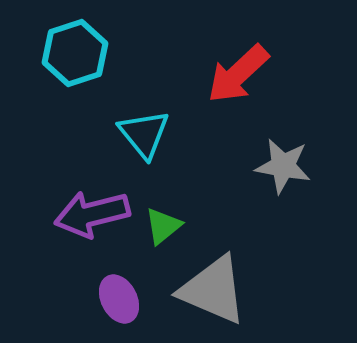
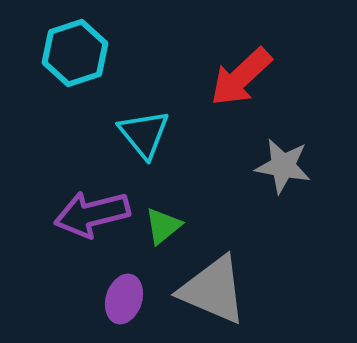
red arrow: moved 3 px right, 3 px down
purple ellipse: moved 5 px right; rotated 45 degrees clockwise
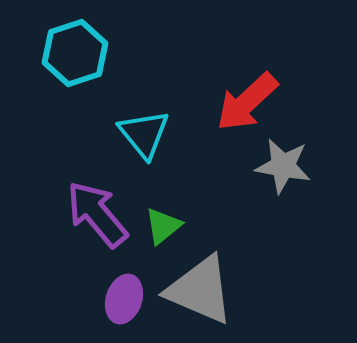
red arrow: moved 6 px right, 25 px down
purple arrow: moved 5 px right; rotated 64 degrees clockwise
gray triangle: moved 13 px left
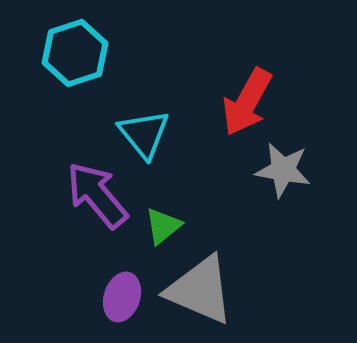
red arrow: rotated 18 degrees counterclockwise
gray star: moved 4 px down
purple arrow: moved 19 px up
purple ellipse: moved 2 px left, 2 px up
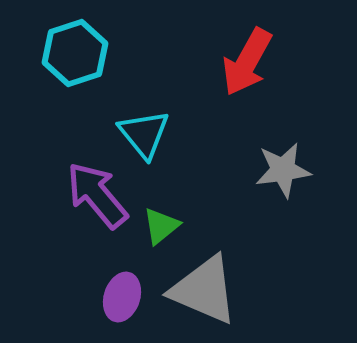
red arrow: moved 40 px up
gray star: rotated 18 degrees counterclockwise
green triangle: moved 2 px left
gray triangle: moved 4 px right
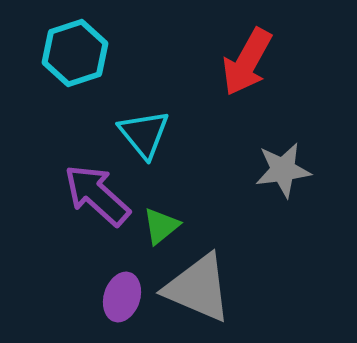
purple arrow: rotated 8 degrees counterclockwise
gray triangle: moved 6 px left, 2 px up
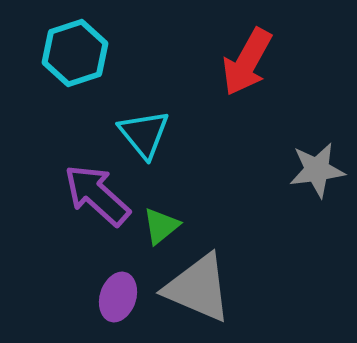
gray star: moved 34 px right
purple ellipse: moved 4 px left
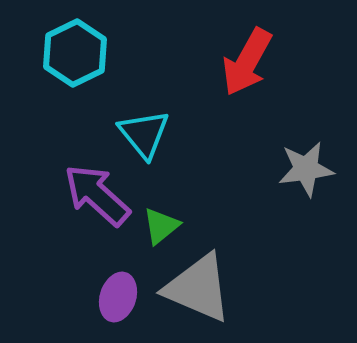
cyan hexagon: rotated 8 degrees counterclockwise
gray star: moved 11 px left, 1 px up
